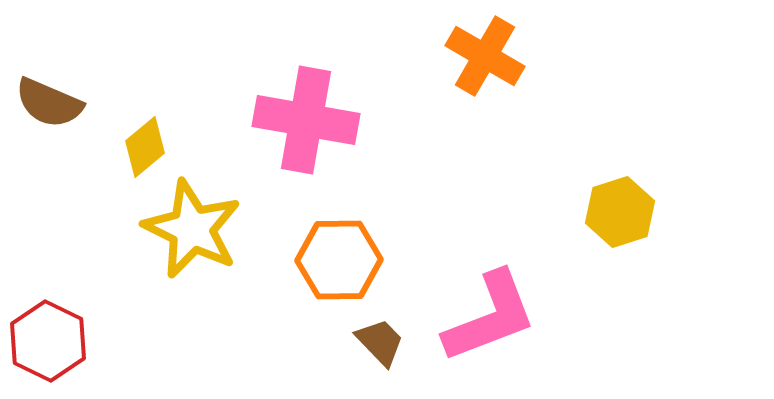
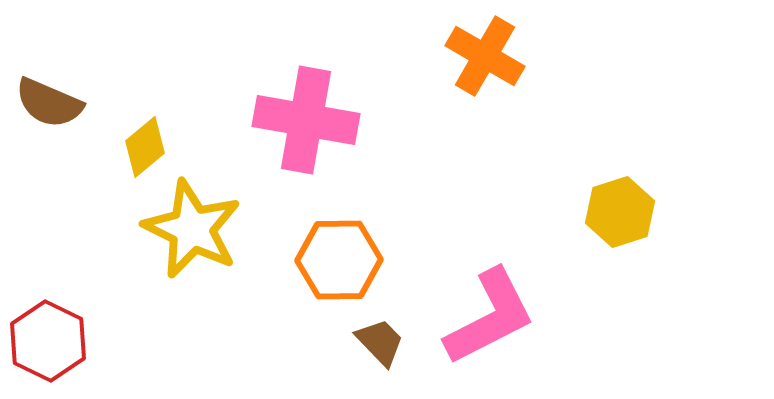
pink L-shape: rotated 6 degrees counterclockwise
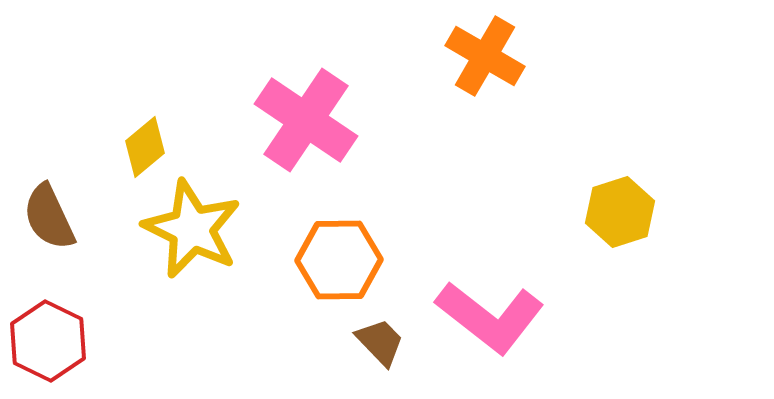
brown semicircle: moved 114 px down; rotated 42 degrees clockwise
pink cross: rotated 24 degrees clockwise
pink L-shape: rotated 65 degrees clockwise
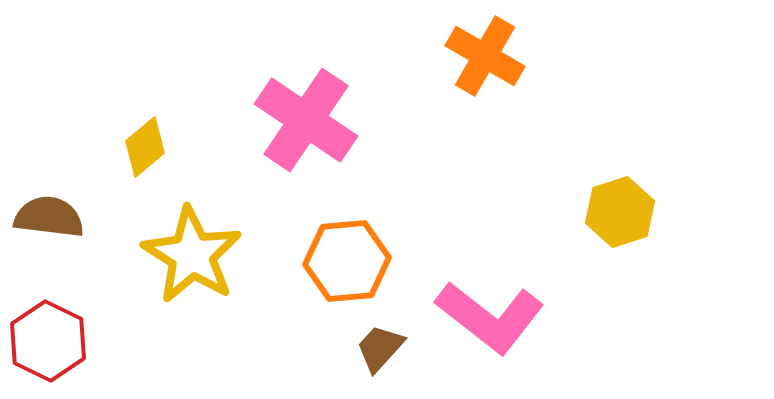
brown semicircle: rotated 122 degrees clockwise
yellow star: moved 26 px down; rotated 6 degrees clockwise
orange hexagon: moved 8 px right, 1 px down; rotated 4 degrees counterclockwise
brown trapezoid: moved 6 px down; rotated 94 degrees counterclockwise
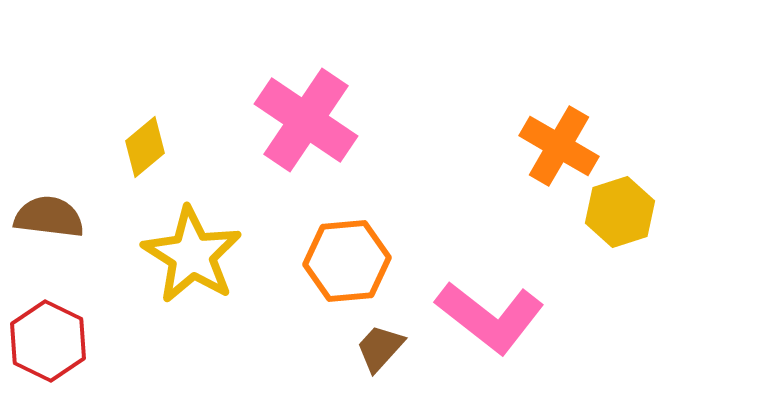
orange cross: moved 74 px right, 90 px down
